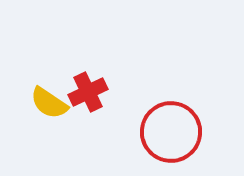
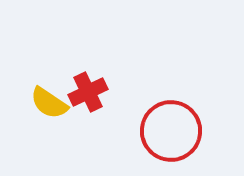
red circle: moved 1 px up
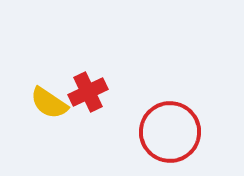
red circle: moved 1 px left, 1 px down
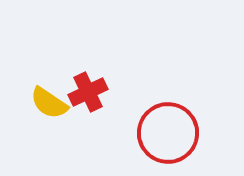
red circle: moved 2 px left, 1 px down
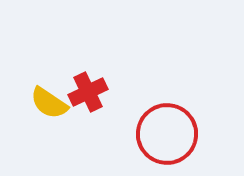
red circle: moved 1 px left, 1 px down
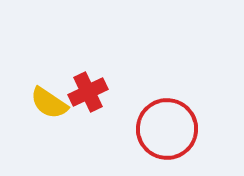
red circle: moved 5 px up
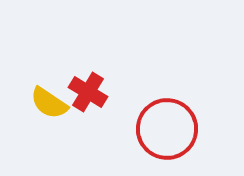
red cross: rotated 33 degrees counterclockwise
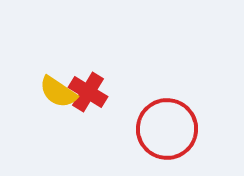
yellow semicircle: moved 9 px right, 11 px up
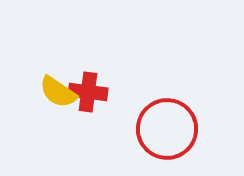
red cross: rotated 24 degrees counterclockwise
